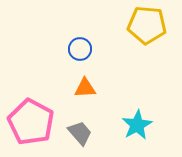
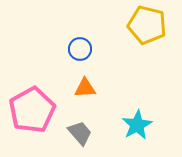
yellow pentagon: rotated 9 degrees clockwise
pink pentagon: moved 1 px right, 12 px up; rotated 15 degrees clockwise
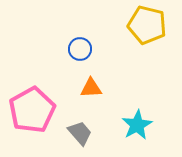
orange triangle: moved 6 px right
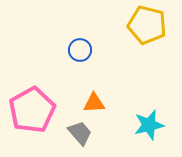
blue circle: moved 1 px down
orange triangle: moved 3 px right, 15 px down
cyan star: moved 12 px right; rotated 16 degrees clockwise
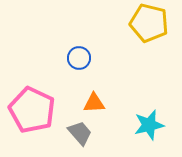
yellow pentagon: moved 2 px right, 2 px up
blue circle: moved 1 px left, 8 px down
pink pentagon: rotated 18 degrees counterclockwise
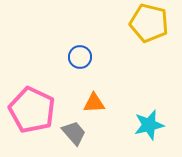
blue circle: moved 1 px right, 1 px up
gray trapezoid: moved 6 px left
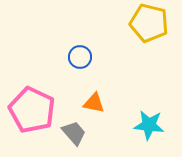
orange triangle: rotated 15 degrees clockwise
cyan star: rotated 20 degrees clockwise
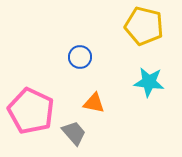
yellow pentagon: moved 5 px left, 3 px down
pink pentagon: moved 1 px left, 1 px down
cyan star: moved 43 px up
